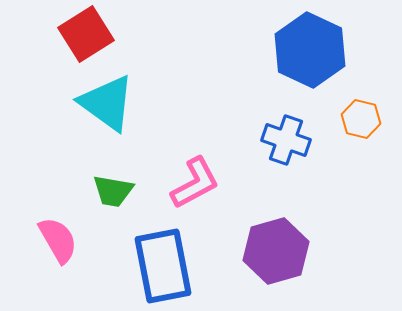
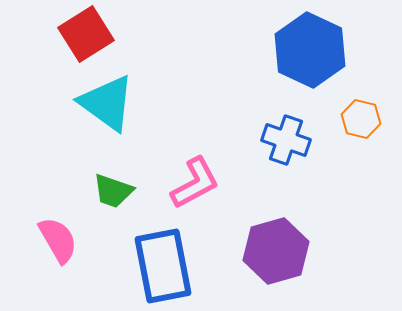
green trapezoid: rotated 9 degrees clockwise
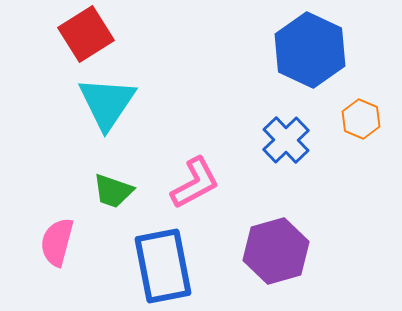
cyan triangle: rotated 28 degrees clockwise
orange hexagon: rotated 9 degrees clockwise
blue cross: rotated 27 degrees clockwise
pink semicircle: moved 1 px left, 2 px down; rotated 135 degrees counterclockwise
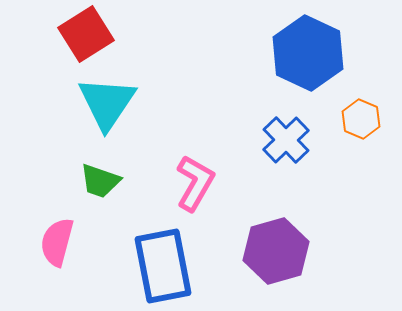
blue hexagon: moved 2 px left, 3 px down
pink L-shape: rotated 32 degrees counterclockwise
green trapezoid: moved 13 px left, 10 px up
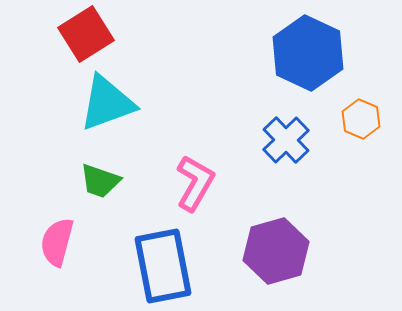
cyan triangle: rotated 36 degrees clockwise
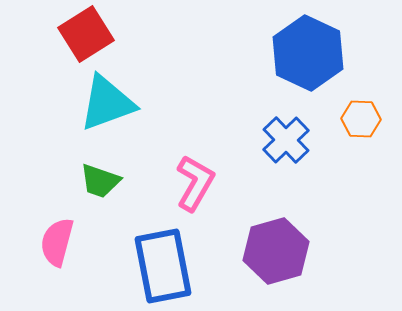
orange hexagon: rotated 21 degrees counterclockwise
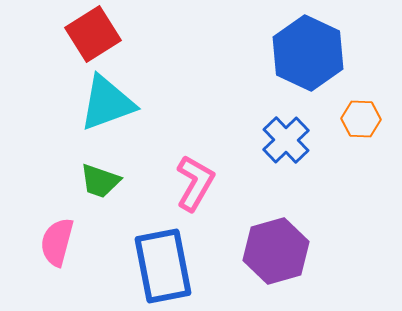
red square: moved 7 px right
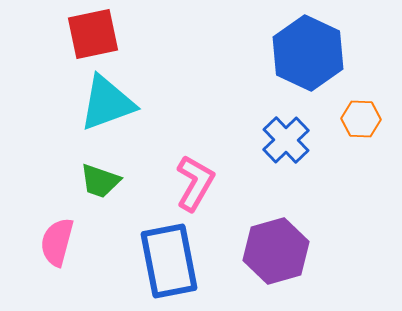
red square: rotated 20 degrees clockwise
blue rectangle: moved 6 px right, 5 px up
